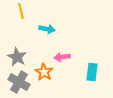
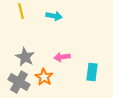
cyan arrow: moved 7 px right, 13 px up
gray star: moved 8 px right
orange star: moved 5 px down
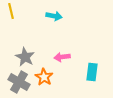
yellow line: moved 10 px left
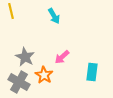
cyan arrow: rotated 49 degrees clockwise
pink arrow: rotated 35 degrees counterclockwise
orange star: moved 2 px up
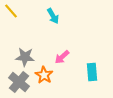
yellow line: rotated 28 degrees counterclockwise
cyan arrow: moved 1 px left
gray star: rotated 24 degrees counterclockwise
cyan rectangle: rotated 12 degrees counterclockwise
gray cross: rotated 10 degrees clockwise
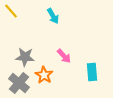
pink arrow: moved 2 px right, 1 px up; rotated 91 degrees counterclockwise
gray cross: moved 1 px down
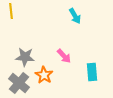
yellow line: rotated 35 degrees clockwise
cyan arrow: moved 22 px right
